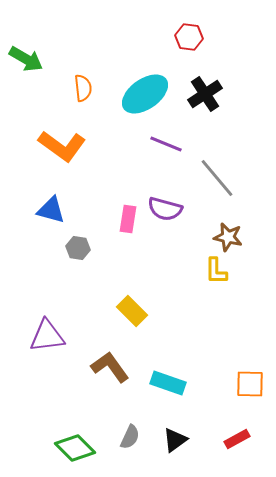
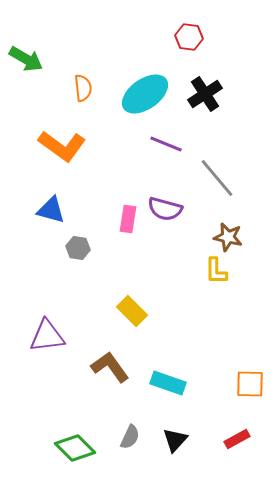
black triangle: rotated 12 degrees counterclockwise
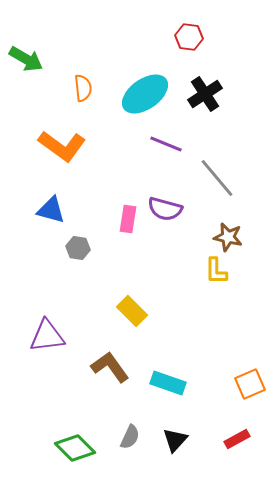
orange square: rotated 24 degrees counterclockwise
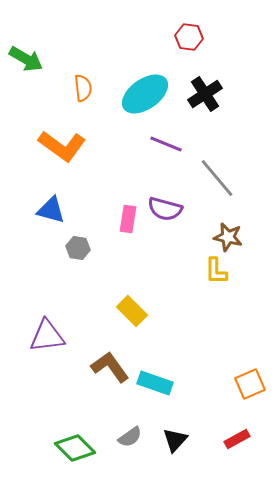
cyan rectangle: moved 13 px left
gray semicircle: rotated 30 degrees clockwise
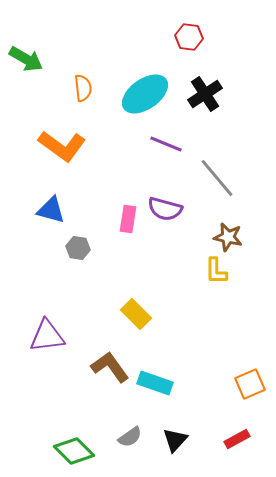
yellow rectangle: moved 4 px right, 3 px down
green diamond: moved 1 px left, 3 px down
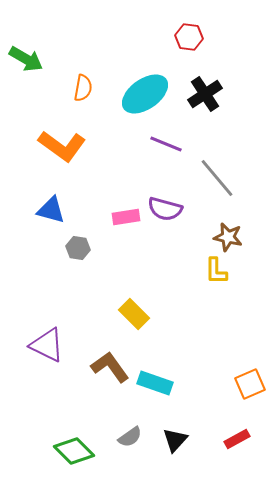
orange semicircle: rotated 16 degrees clockwise
pink rectangle: moved 2 px left, 2 px up; rotated 72 degrees clockwise
yellow rectangle: moved 2 px left
purple triangle: moved 9 px down; rotated 33 degrees clockwise
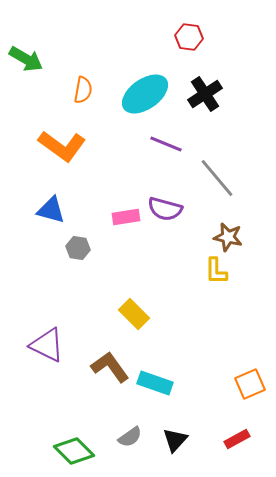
orange semicircle: moved 2 px down
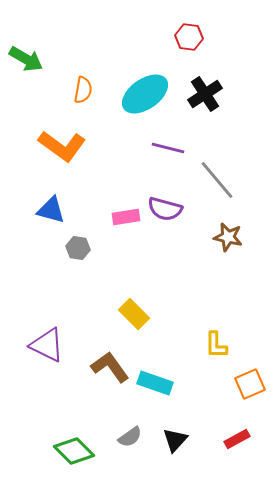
purple line: moved 2 px right, 4 px down; rotated 8 degrees counterclockwise
gray line: moved 2 px down
yellow L-shape: moved 74 px down
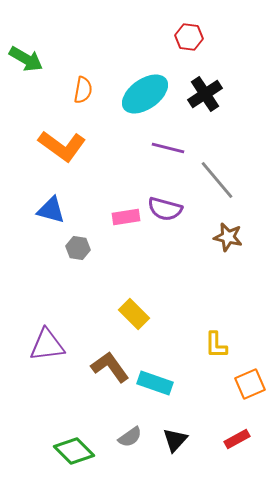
purple triangle: rotated 33 degrees counterclockwise
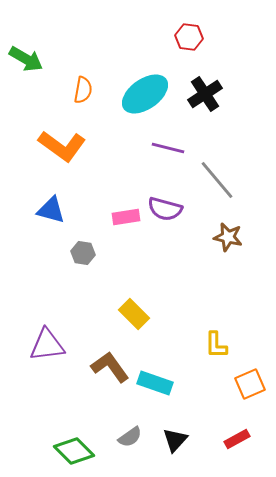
gray hexagon: moved 5 px right, 5 px down
